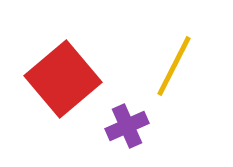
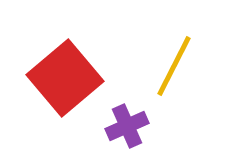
red square: moved 2 px right, 1 px up
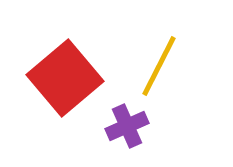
yellow line: moved 15 px left
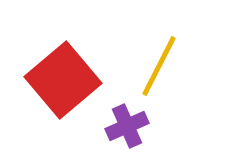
red square: moved 2 px left, 2 px down
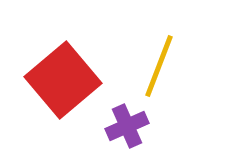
yellow line: rotated 6 degrees counterclockwise
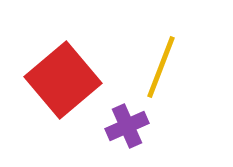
yellow line: moved 2 px right, 1 px down
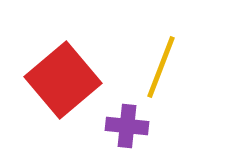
purple cross: rotated 30 degrees clockwise
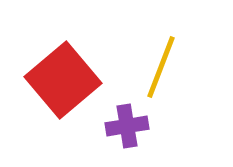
purple cross: rotated 15 degrees counterclockwise
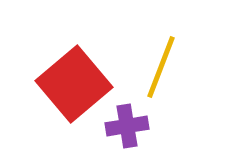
red square: moved 11 px right, 4 px down
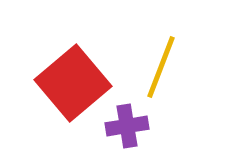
red square: moved 1 px left, 1 px up
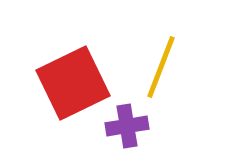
red square: rotated 14 degrees clockwise
